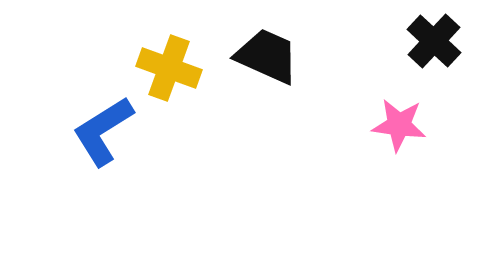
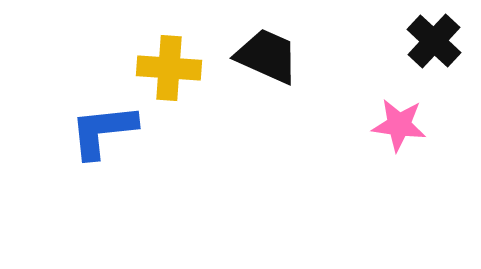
yellow cross: rotated 16 degrees counterclockwise
blue L-shape: rotated 26 degrees clockwise
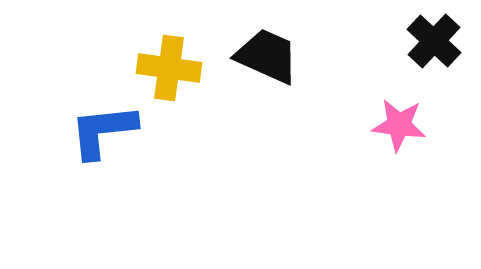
yellow cross: rotated 4 degrees clockwise
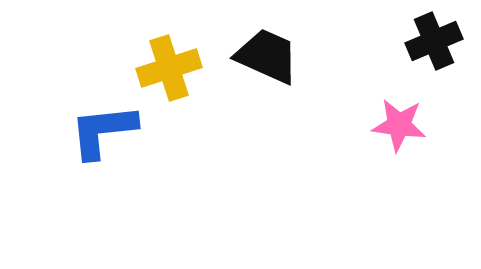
black cross: rotated 24 degrees clockwise
yellow cross: rotated 26 degrees counterclockwise
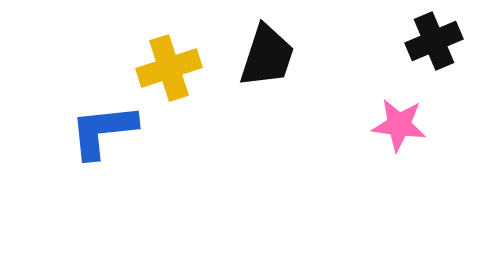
black trapezoid: rotated 84 degrees clockwise
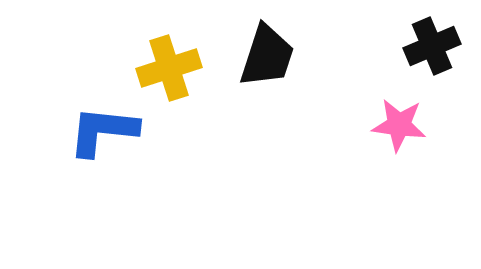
black cross: moved 2 px left, 5 px down
blue L-shape: rotated 12 degrees clockwise
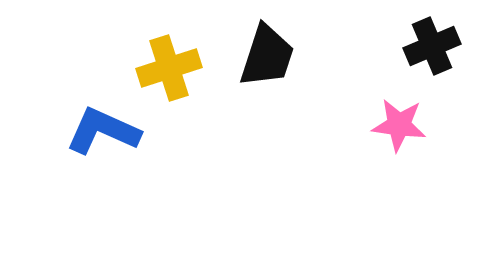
blue L-shape: rotated 18 degrees clockwise
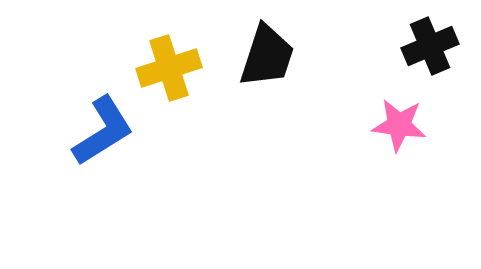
black cross: moved 2 px left
blue L-shape: rotated 124 degrees clockwise
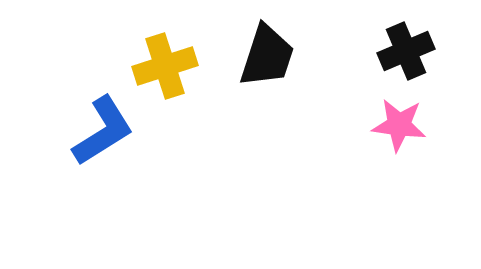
black cross: moved 24 px left, 5 px down
yellow cross: moved 4 px left, 2 px up
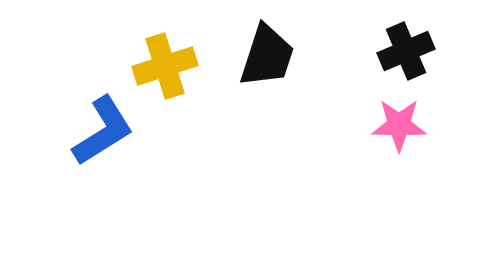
pink star: rotated 6 degrees counterclockwise
